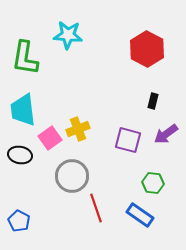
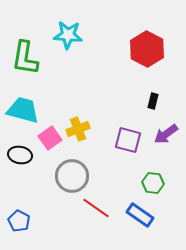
cyan trapezoid: rotated 112 degrees clockwise
red line: rotated 36 degrees counterclockwise
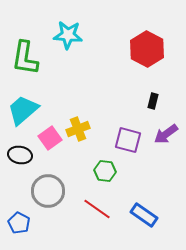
cyan trapezoid: rotated 56 degrees counterclockwise
gray circle: moved 24 px left, 15 px down
green hexagon: moved 48 px left, 12 px up
red line: moved 1 px right, 1 px down
blue rectangle: moved 4 px right
blue pentagon: moved 2 px down
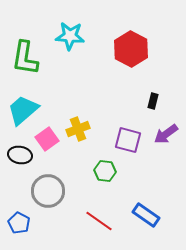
cyan star: moved 2 px right, 1 px down
red hexagon: moved 16 px left
pink square: moved 3 px left, 1 px down
red line: moved 2 px right, 12 px down
blue rectangle: moved 2 px right
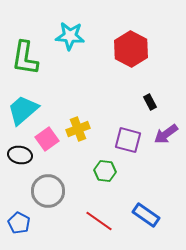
black rectangle: moved 3 px left, 1 px down; rotated 42 degrees counterclockwise
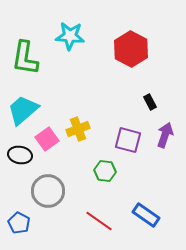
purple arrow: moved 1 px left, 1 px down; rotated 145 degrees clockwise
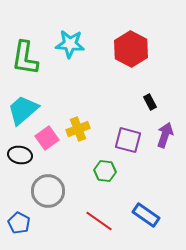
cyan star: moved 8 px down
pink square: moved 1 px up
